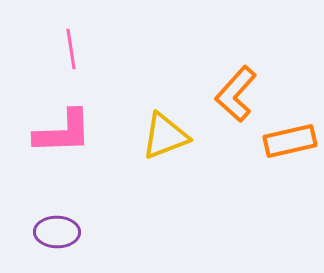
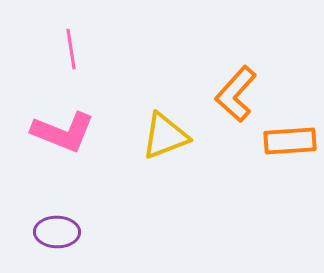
pink L-shape: rotated 24 degrees clockwise
orange rectangle: rotated 9 degrees clockwise
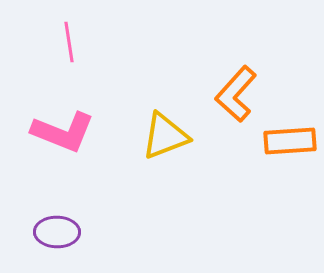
pink line: moved 2 px left, 7 px up
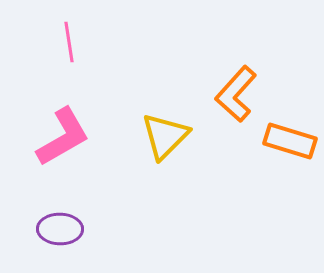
pink L-shape: moved 5 px down; rotated 52 degrees counterclockwise
yellow triangle: rotated 24 degrees counterclockwise
orange rectangle: rotated 21 degrees clockwise
purple ellipse: moved 3 px right, 3 px up
